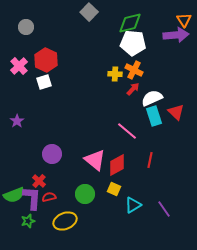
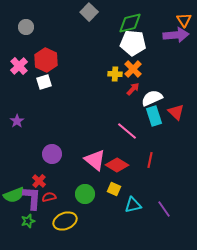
orange cross: moved 1 px left, 1 px up; rotated 18 degrees clockwise
red diamond: rotated 60 degrees clockwise
cyan triangle: rotated 18 degrees clockwise
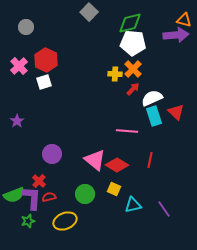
orange triangle: rotated 42 degrees counterclockwise
pink line: rotated 35 degrees counterclockwise
